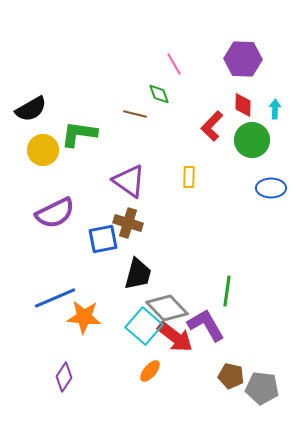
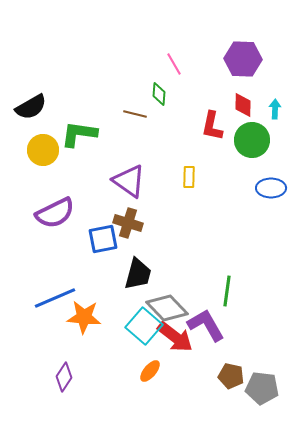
green diamond: rotated 25 degrees clockwise
black semicircle: moved 2 px up
red L-shape: rotated 32 degrees counterclockwise
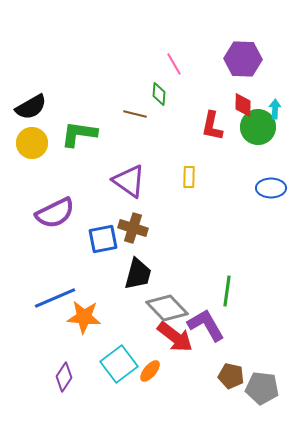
green circle: moved 6 px right, 13 px up
yellow circle: moved 11 px left, 7 px up
brown cross: moved 5 px right, 5 px down
cyan square: moved 25 px left, 38 px down; rotated 12 degrees clockwise
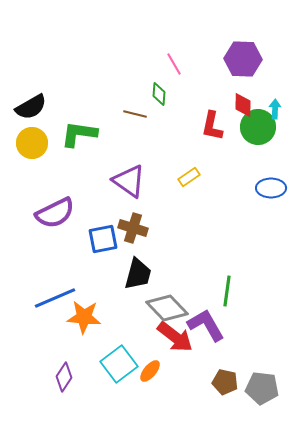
yellow rectangle: rotated 55 degrees clockwise
brown pentagon: moved 6 px left, 6 px down
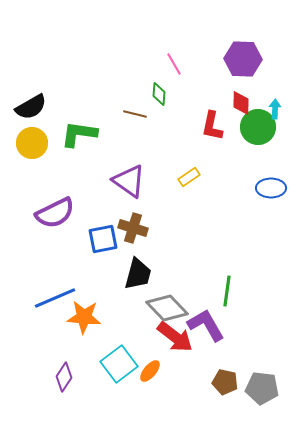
red diamond: moved 2 px left, 2 px up
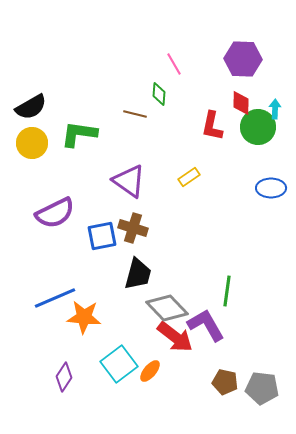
blue square: moved 1 px left, 3 px up
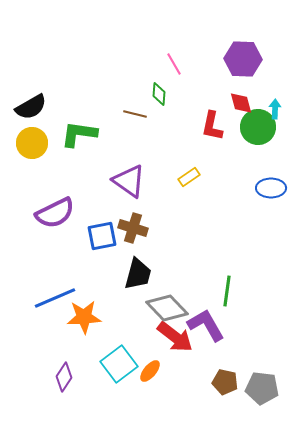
red diamond: rotated 15 degrees counterclockwise
orange star: rotated 8 degrees counterclockwise
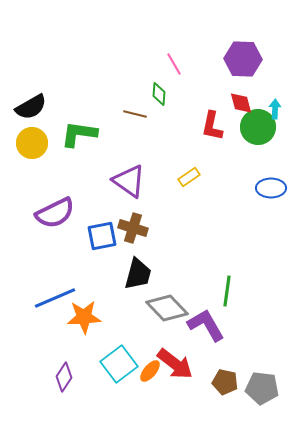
red arrow: moved 27 px down
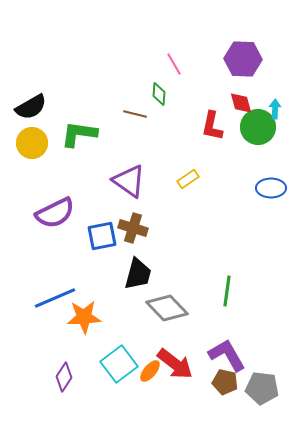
yellow rectangle: moved 1 px left, 2 px down
purple L-shape: moved 21 px right, 30 px down
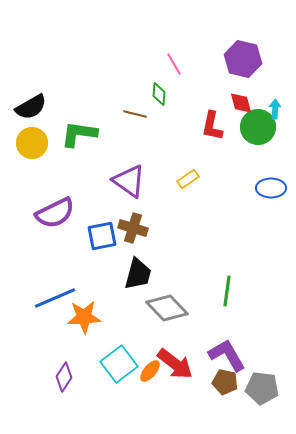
purple hexagon: rotated 12 degrees clockwise
